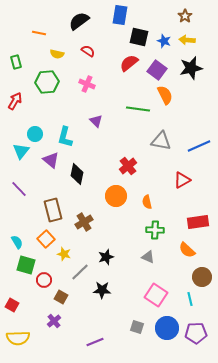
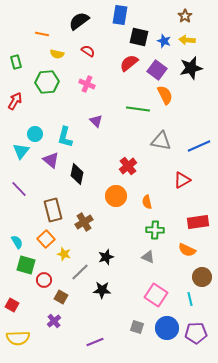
orange line at (39, 33): moved 3 px right, 1 px down
orange semicircle at (187, 250): rotated 18 degrees counterclockwise
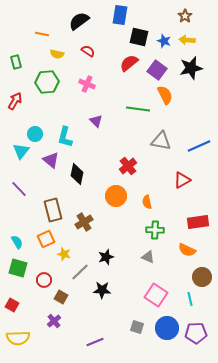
orange square at (46, 239): rotated 18 degrees clockwise
green square at (26, 265): moved 8 px left, 3 px down
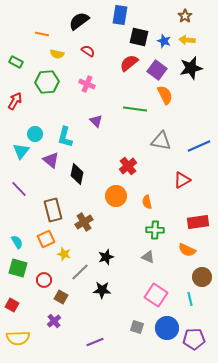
green rectangle at (16, 62): rotated 48 degrees counterclockwise
green line at (138, 109): moved 3 px left
purple pentagon at (196, 333): moved 2 px left, 6 px down
